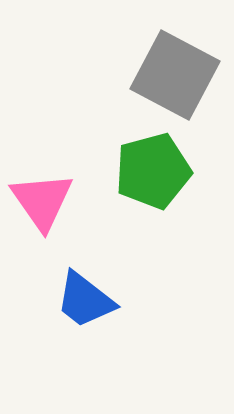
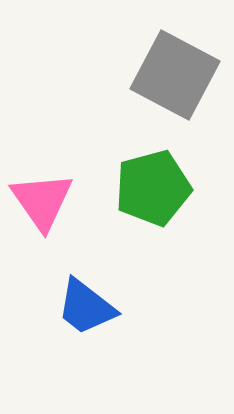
green pentagon: moved 17 px down
blue trapezoid: moved 1 px right, 7 px down
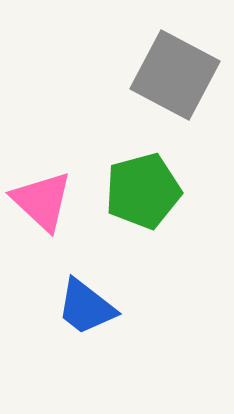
green pentagon: moved 10 px left, 3 px down
pink triangle: rotated 12 degrees counterclockwise
